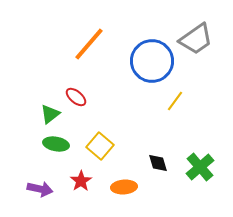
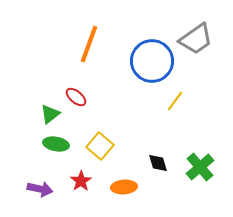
orange line: rotated 21 degrees counterclockwise
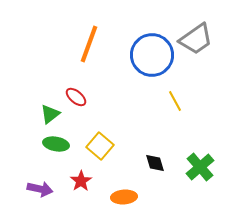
blue circle: moved 6 px up
yellow line: rotated 65 degrees counterclockwise
black diamond: moved 3 px left
orange ellipse: moved 10 px down
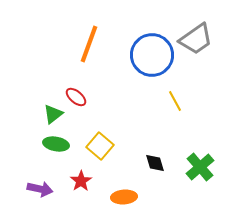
green triangle: moved 3 px right
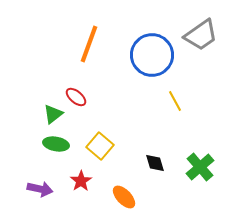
gray trapezoid: moved 5 px right, 4 px up
orange ellipse: rotated 50 degrees clockwise
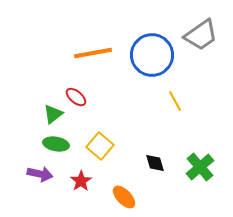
orange line: moved 4 px right, 9 px down; rotated 60 degrees clockwise
purple arrow: moved 15 px up
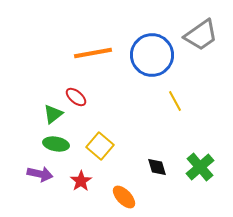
black diamond: moved 2 px right, 4 px down
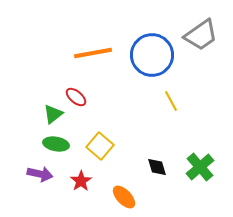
yellow line: moved 4 px left
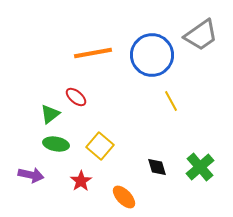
green triangle: moved 3 px left
purple arrow: moved 9 px left, 1 px down
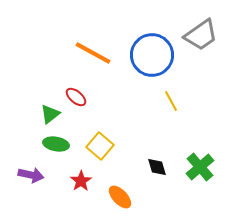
orange line: rotated 39 degrees clockwise
orange ellipse: moved 4 px left
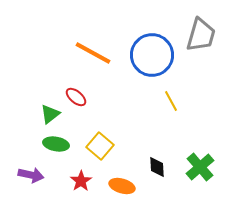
gray trapezoid: rotated 39 degrees counterclockwise
black diamond: rotated 15 degrees clockwise
orange ellipse: moved 2 px right, 11 px up; rotated 30 degrees counterclockwise
